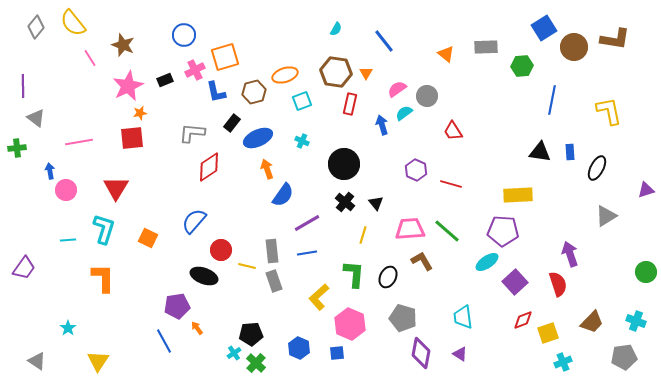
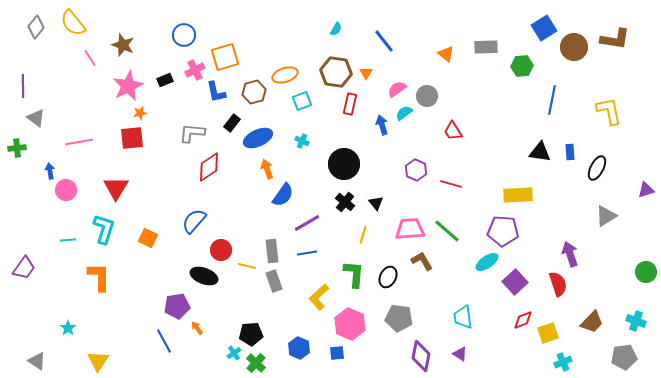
orange L-shape at (103, 278): moved 4 px left, 1 px up
gray pentagon at (403, 318): moved 4 px left; rotated 8 degrees counterclockwise
purple diamond at (421, 353): moved 3 px down
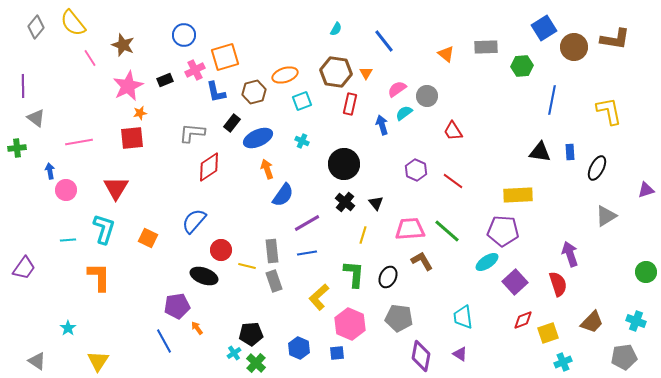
red line at (451, 184): moved 2 px right, 3 px up; rotated 20 degrees clockwise
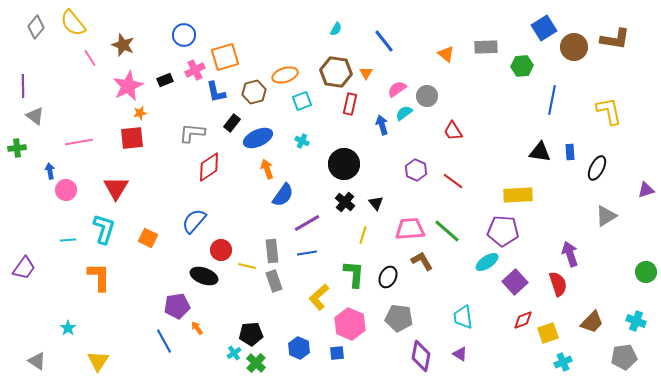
gray triangle at (36, 118): moved 1 px left, 2 px up
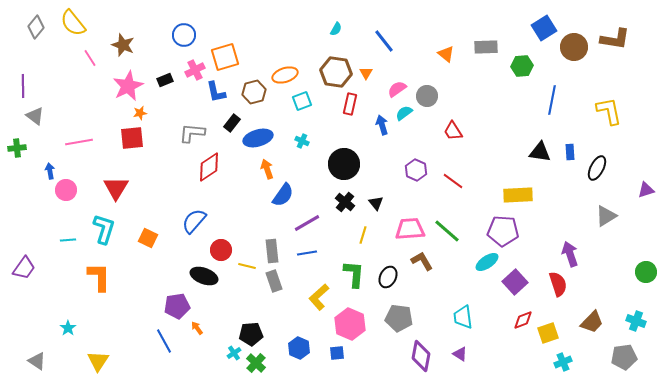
blue ellipse at (258, 138): rotated 8 degrees clockwise
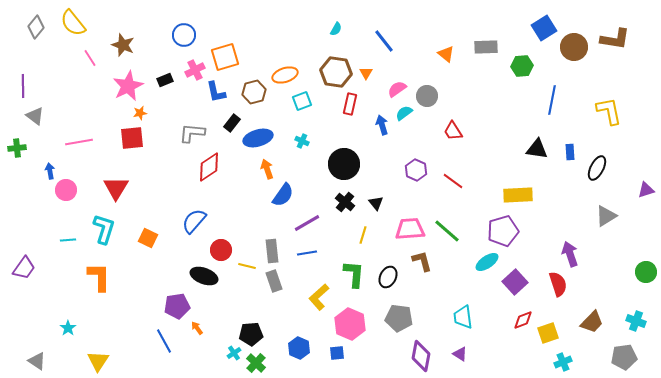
black triangle at (540, 152): moved 3 px left, 3 px up
purple pentagon at (503, 231): rotated 20 degrees counterclockwise
brown L-shape at (422, 261): rotated 15 degrees clockwise
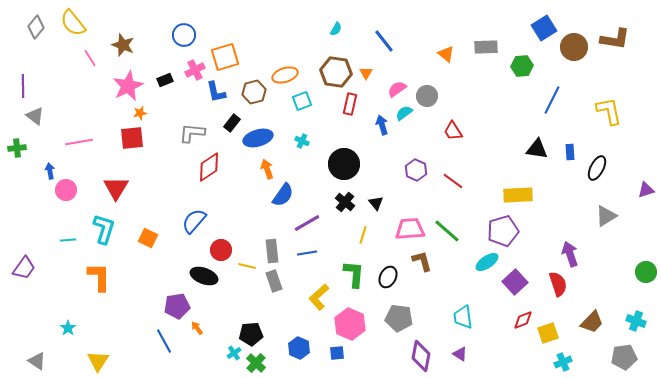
blue line at (552, 100): rotated 16 degrees clockwise
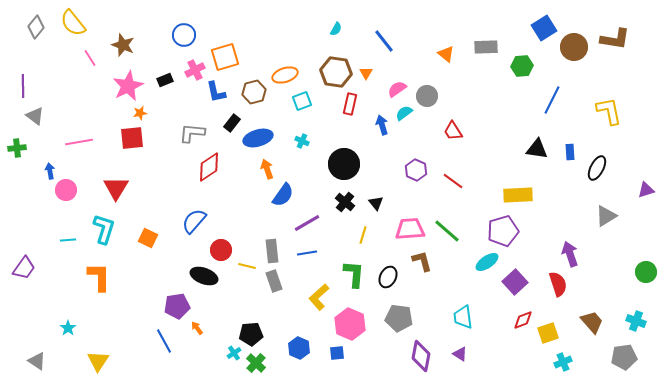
brown trapezoid at (592, 322): rotated 85 degrees counterclockwise
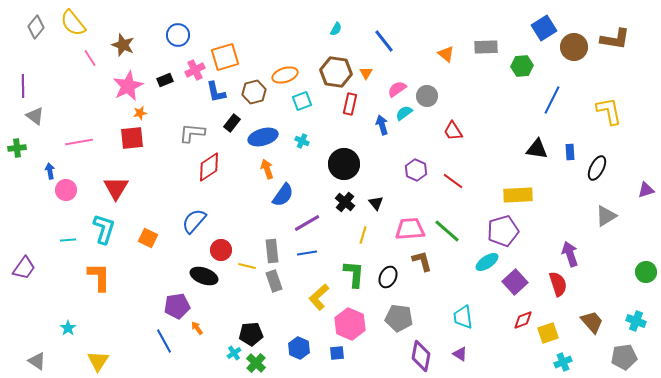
blue circle at (184, 35): moved 6 px left
blue ellipse at (258, 138): moved 5 px right, 1 px up
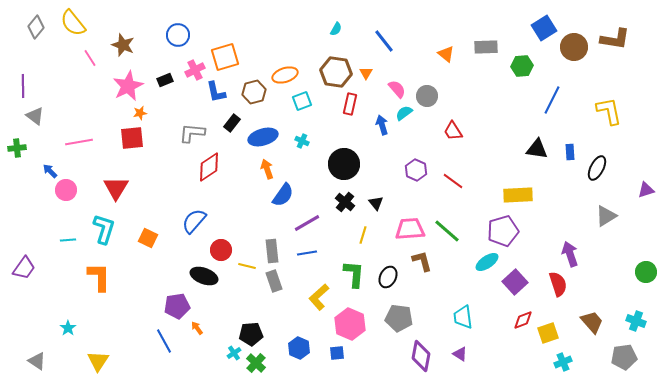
pink semicircle at (397, 89): rotated 84 degrees clockwise
blue arrow at (50, 171): rotated 35 degrees counterclockwise
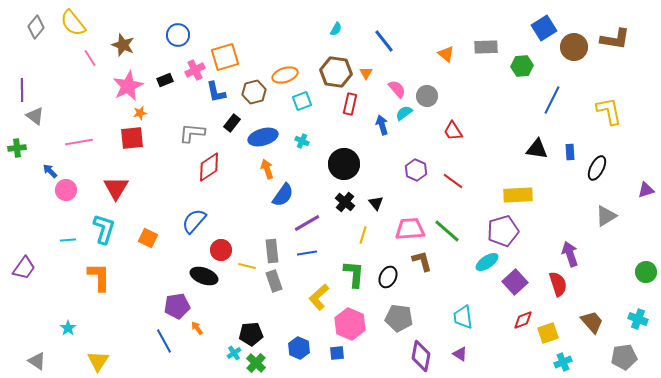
purple line at (23, 86): moved 1 px left, 4 px down
cyan cross at (636, 321): moved 2 px right, 2 px up
